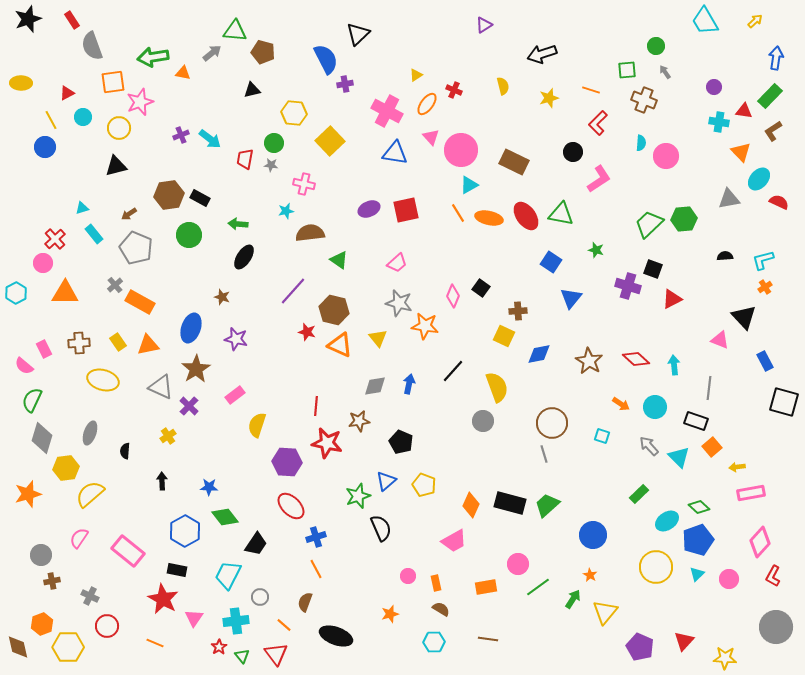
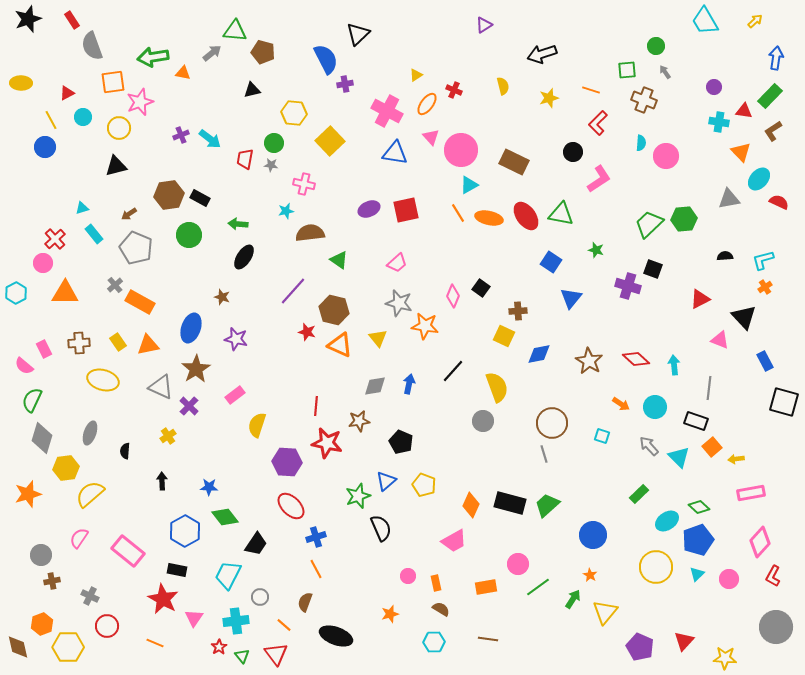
red triangle at (672, 299): moved 28 px right
yellow arrow at (737, 467): moved 1 px left, 8 px up
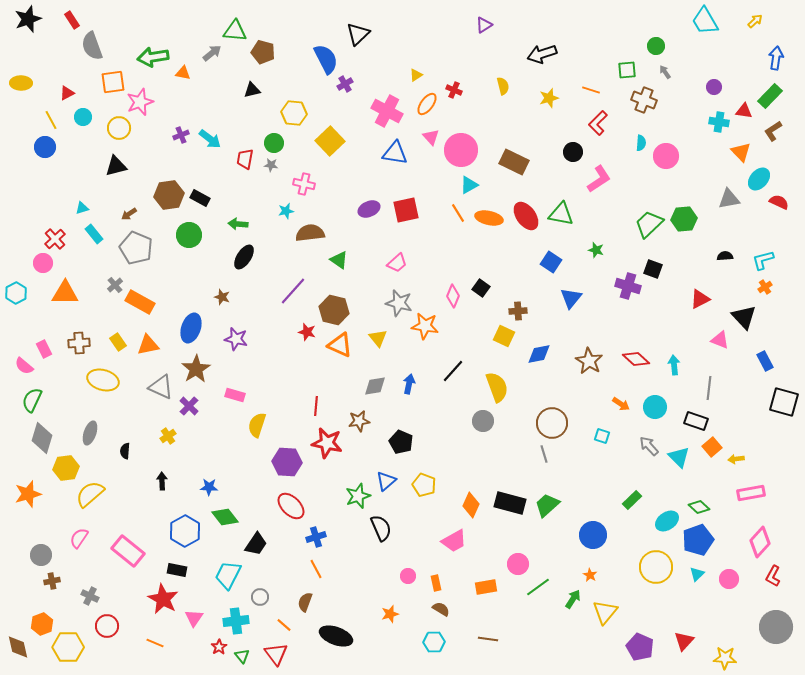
purple cross at (345, 84): rotated 21 degrees counterclockwise
pink rectangle at (235, 395): rotated 54 degrees clockwise
green rectangle at (639, 494): moved 7 px left, 6 px down
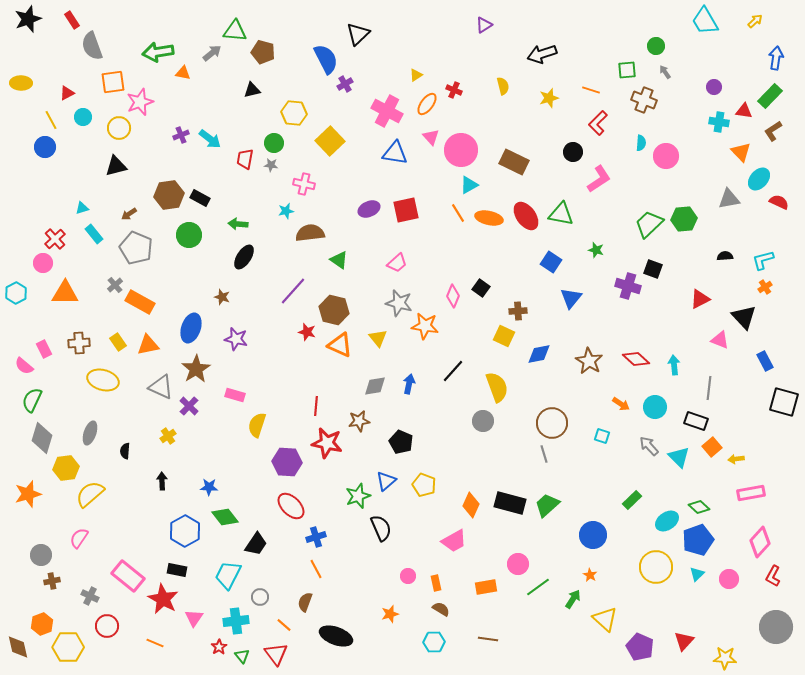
green arrow at (153, 57): moved 5 px right, 5 px up
pink rectangle at (128, 551): moved 25 px down
yellow triangle at (605, 612): moved 7 px down; rotated 28 degrees counterclockwise
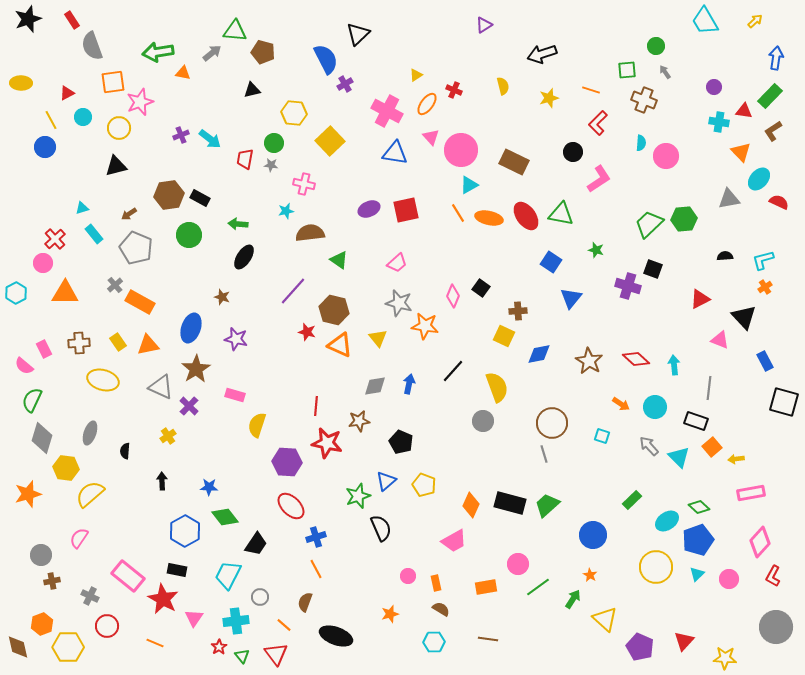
yellow hexagon at (66, 468): rotated 15 degrees clockwise
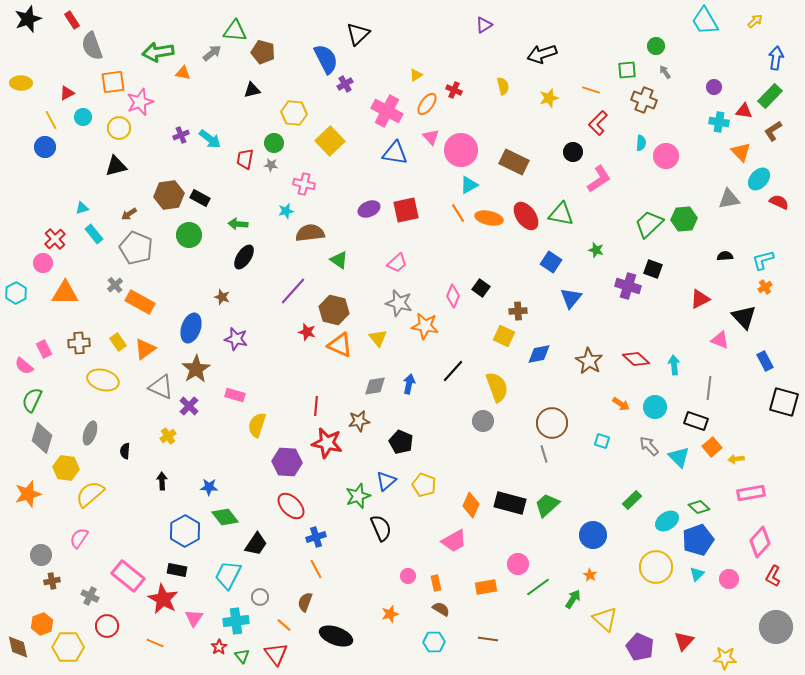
orange triangle at (148, 345): moved 3 px left, 4 px down; rotated 25 degrees counterclockwise
cyan square at (602, 436): moved 5 px down
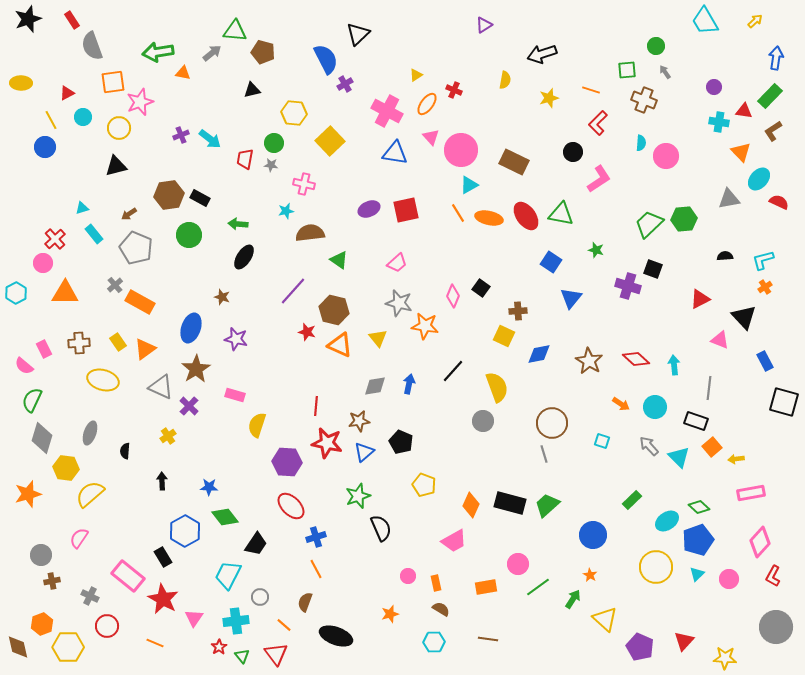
yellow semicircle at (503, 86): moved 2 px right, 6 px up; rotated 24 degrees clockwise
blue triangle at (386, 481): moved 22 px left, 29 px up
black rectangle at (177, 570): moved 14 px left, 13 px up; rotated 48 degrees clockwise
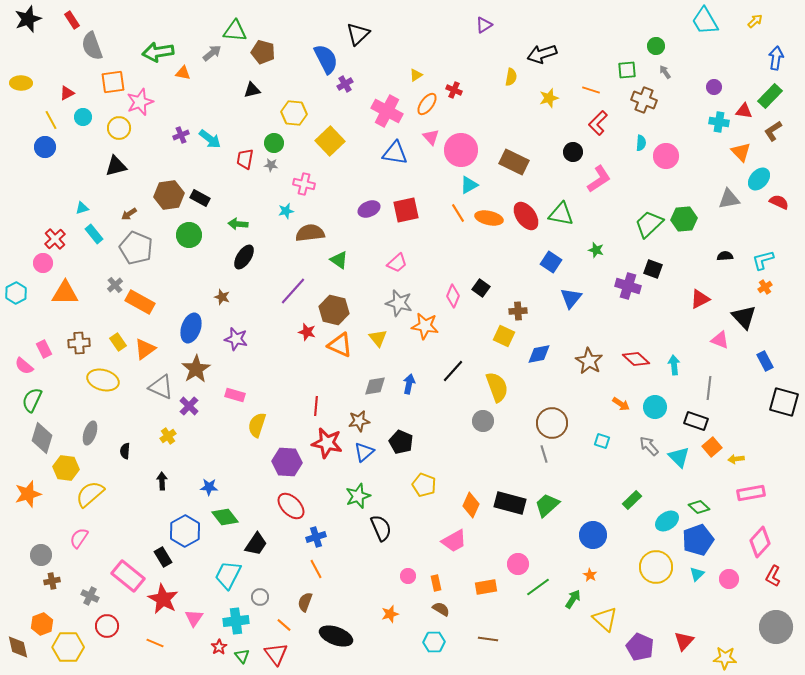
yellow semicircle at (505, 80): moved 6 px right, 3 px up
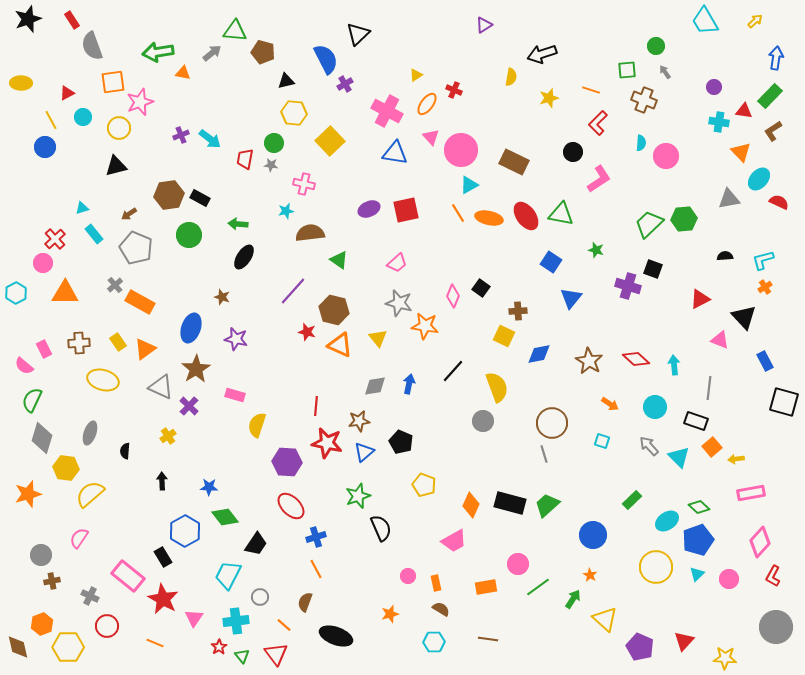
black triangle at (252, 90): moved 34 px right, 9 px up
orange arrow at (621, 404): moved 11 px left
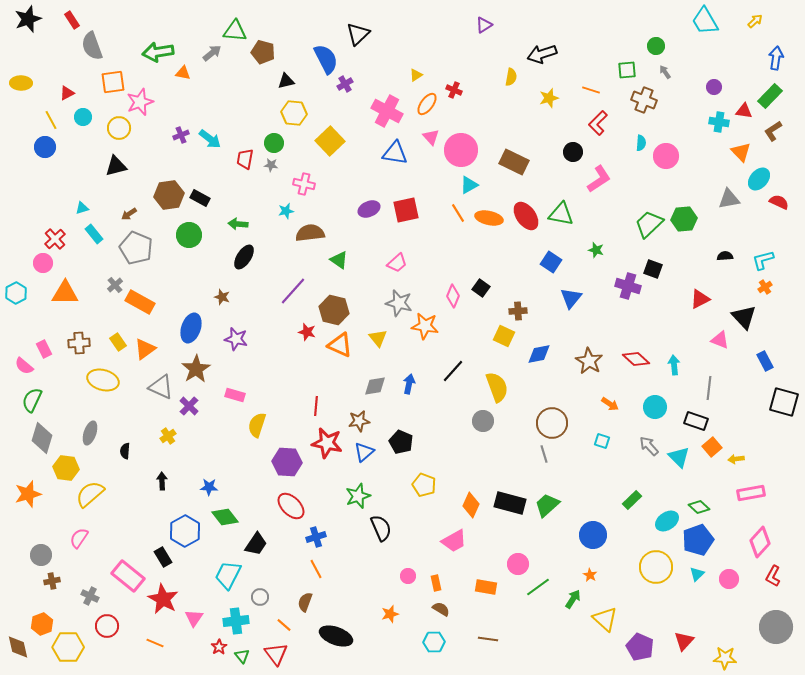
orange rectangle at (486, 587): rotated 20 degrees clockwise
